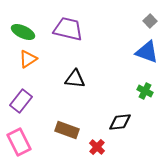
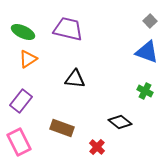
black diamond: rotated 45 degrees clockwise
brown rectangle: moved 5 px left, 2 px up
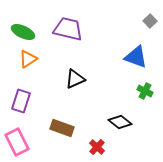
blue triangle: moved 11 px left, 5 px down
black triangle: rotated 30 degrees counterclockwise
purple rectangle: rotated 20 degrees counterclockwise
pink rectangle: moved 2 px left
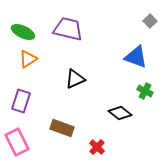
black diamond: moved 9 px up
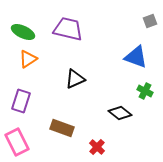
gray square: rotated 24 degrees clockwise
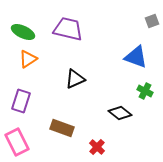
gray square: moved 2 px right
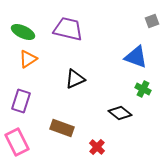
green cross: moved 2 px left, 2 px up
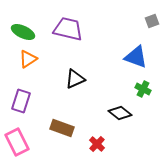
red cross: moved 3 px up
